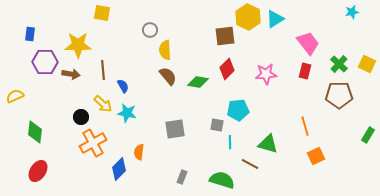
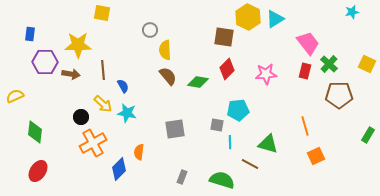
brown square at (225, 36): moved 1 px left, 1 px down; rotated 15 degrees clockwise
green cross at (339, 64): moved 10 px left
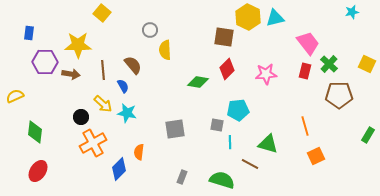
yellow square at (102, 13): rotated 30 degrees clockwise
cyan triangle at (275, 19): moved 1 px up; rotated 18 degrees clockwise
blue rectangle at (30, 34): moved 1 px left, 1 px up
brown semicircle at (168, 76): moved 35 px left, 11 px up
